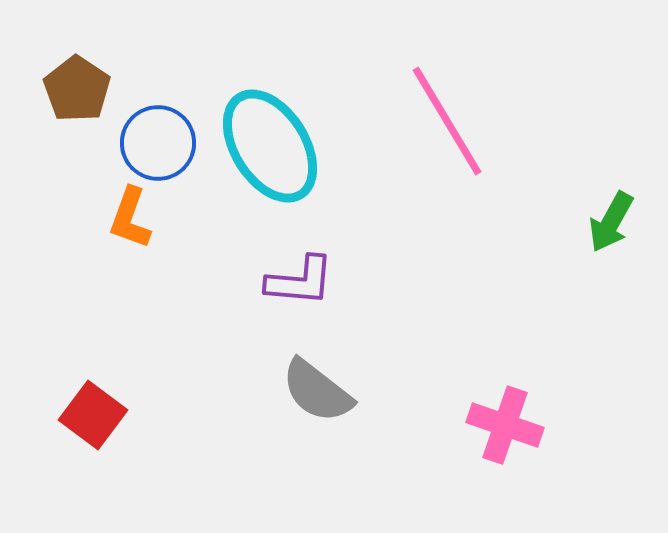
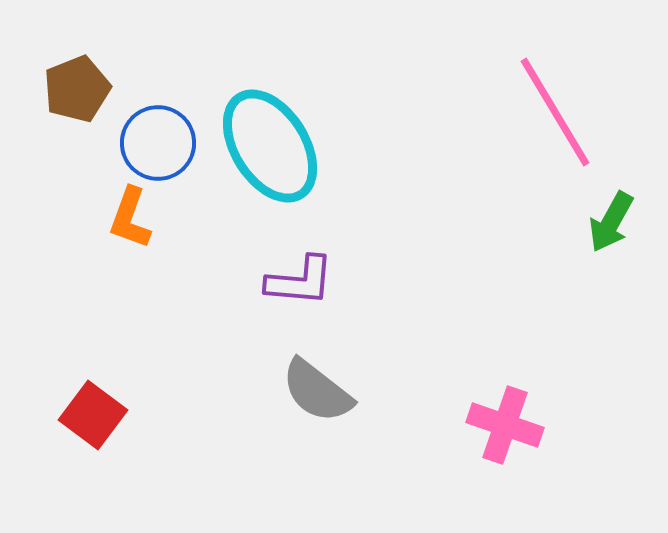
brown pentagon: rotated 16 degrees clockwise
pink line: moved 108 px right, 9 px up
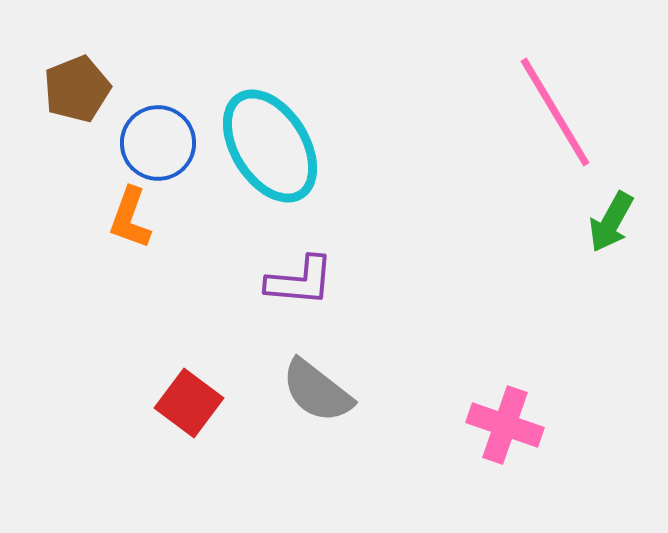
red square: moved 96 px right, 12 px up
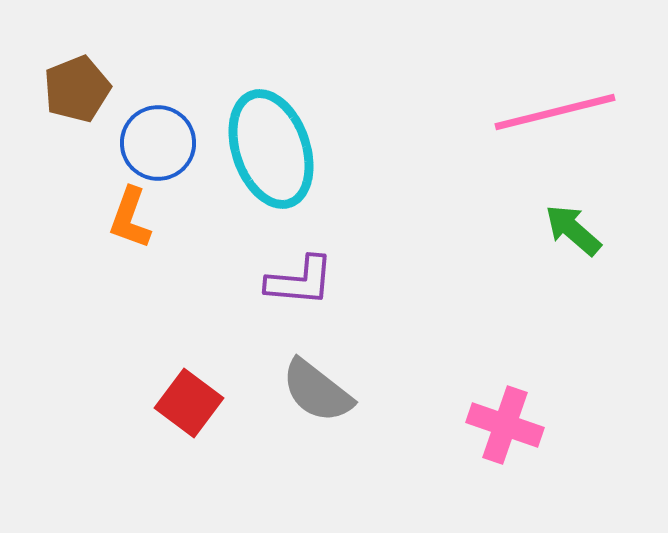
pink line: rotated 73 degrees counterclockwise
cyan ellipse: moved 1 px right, 3 px down; rotated 13 degrees clockwise
green arrow: moved 38 px left, 8 px down; rotated 102 degrees clockwise
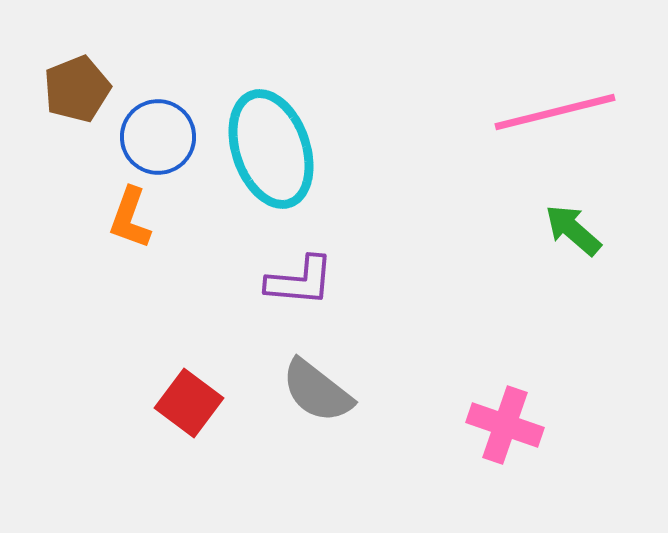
blue circle: moved 6 px up
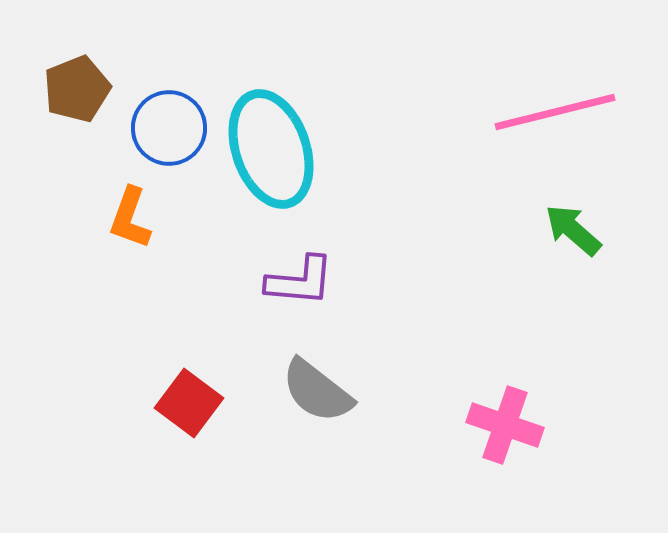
blue circle: moved 11 px right, 9 px up
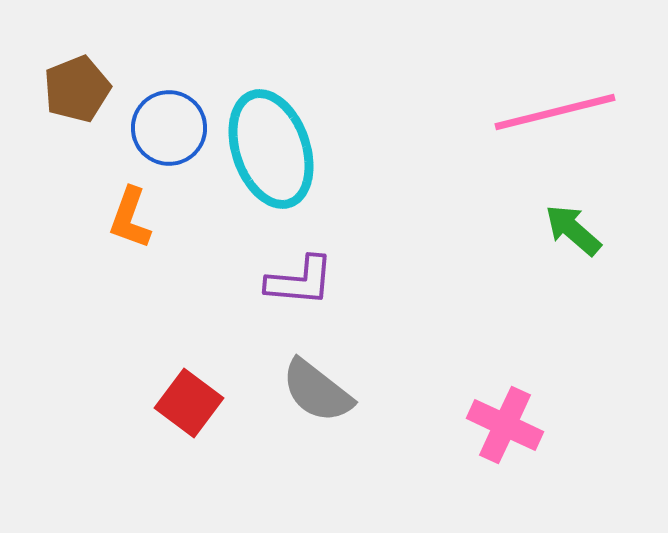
pink cross: rotated 6 degrees clockwise
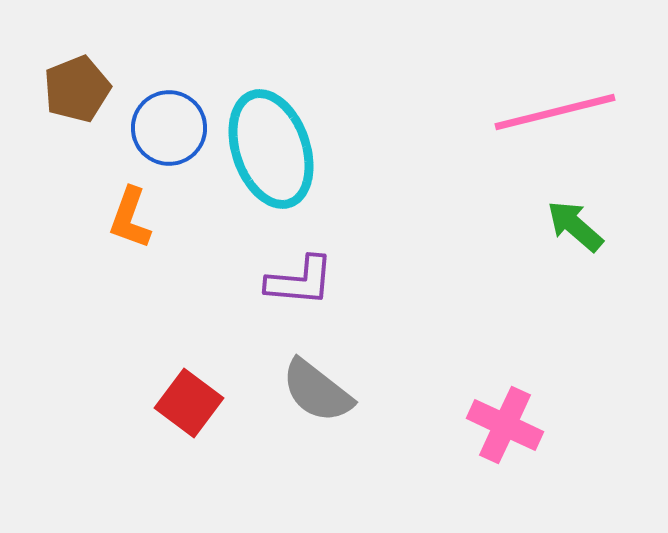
green arrow: moved 2 px right, 4 px up
